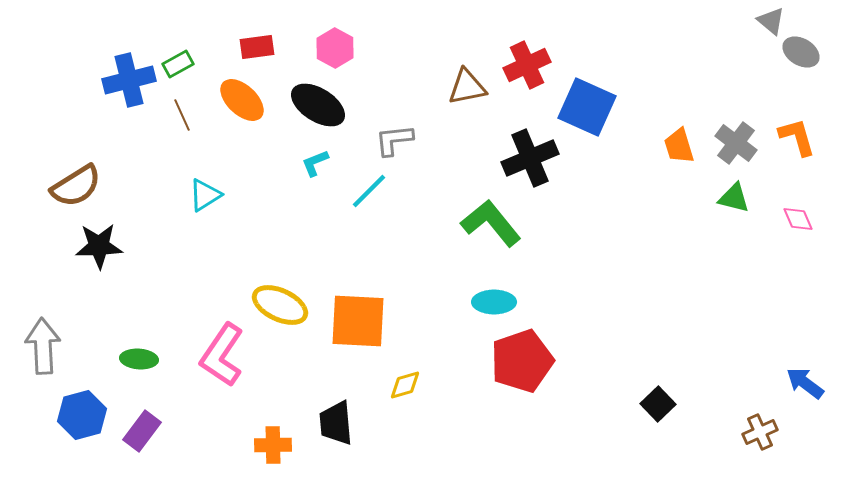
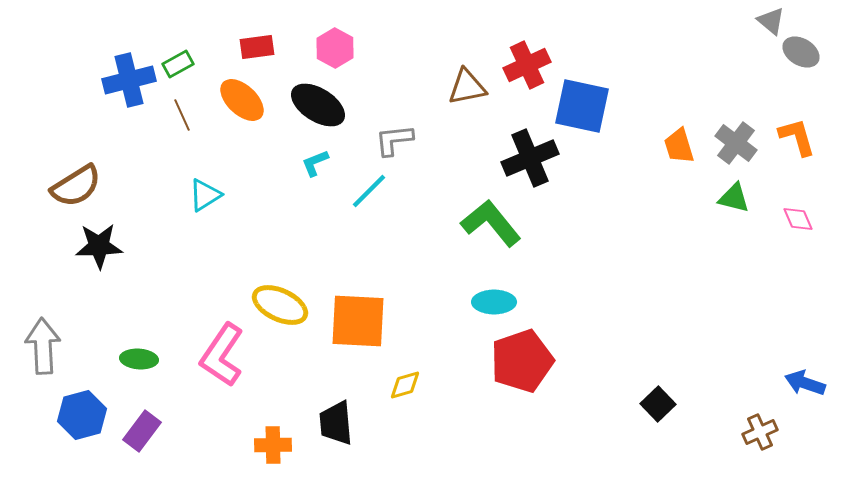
blue square: moved 5 px left, 1 px up; rotated 12 degrees counterclockwise
blue arrow: rotated 18 degrees counterclockwise
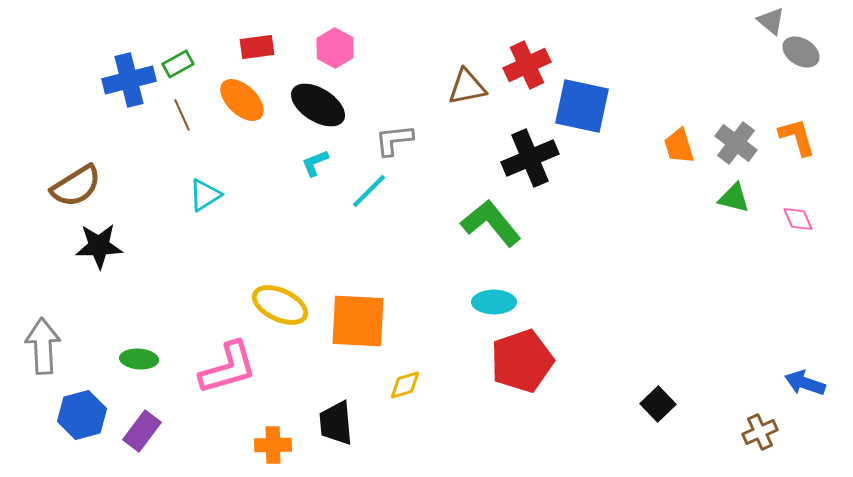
pink L-shape: moved 6 px right, 13 px down; rotated 140 degrees counterclockwise
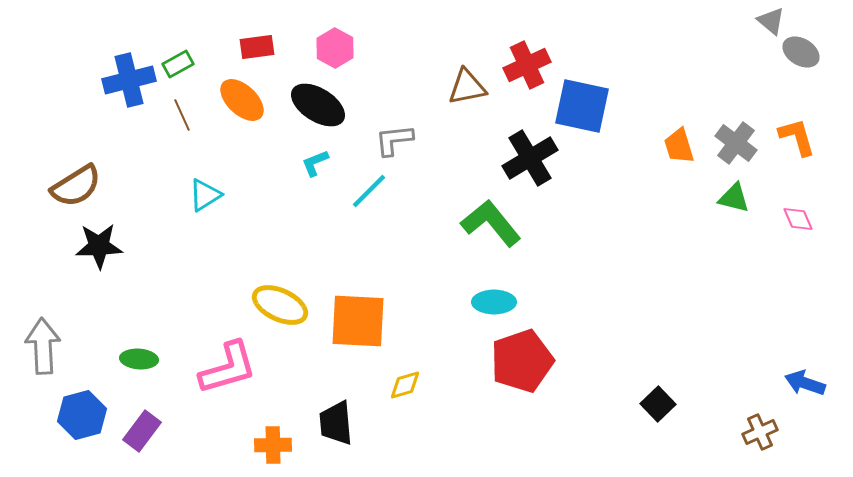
black cross: rotated 8 degrees counterclockwise
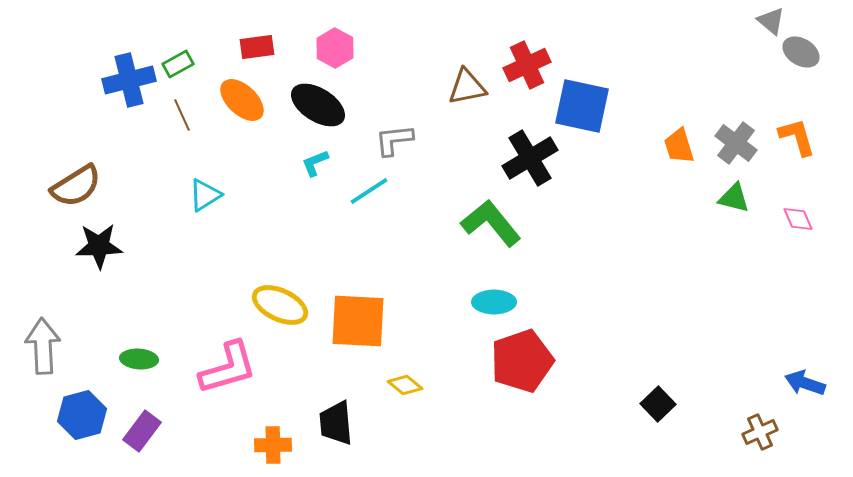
cyan line: rotated 12 degrees clockwise
yellow diamond: rotated 56 degrees clockwise
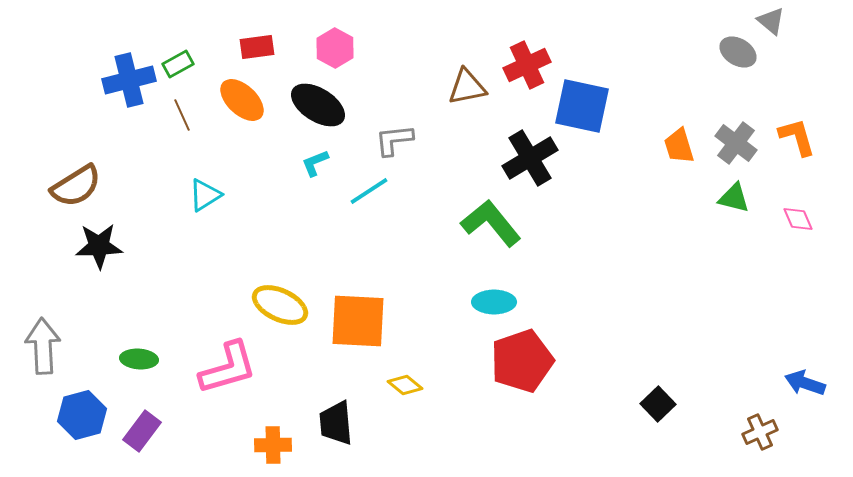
gray ellipse: moved 63 px left
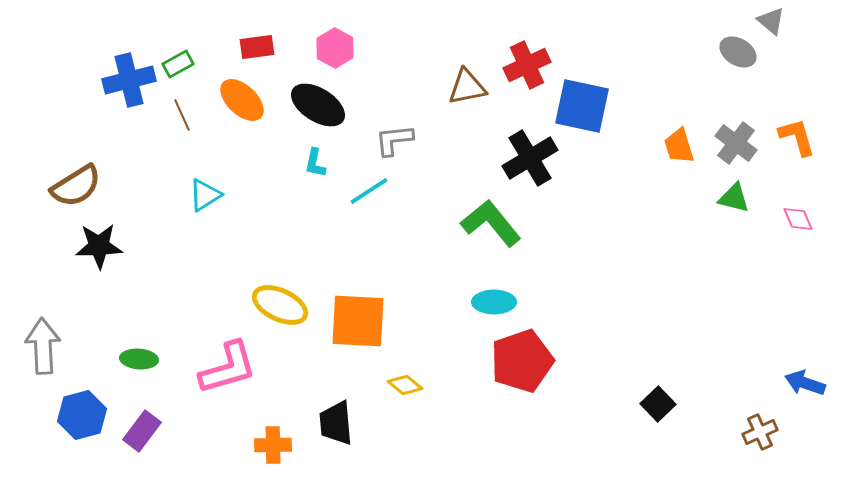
cyan L-shape: rotated 56 degrees counterclockwise
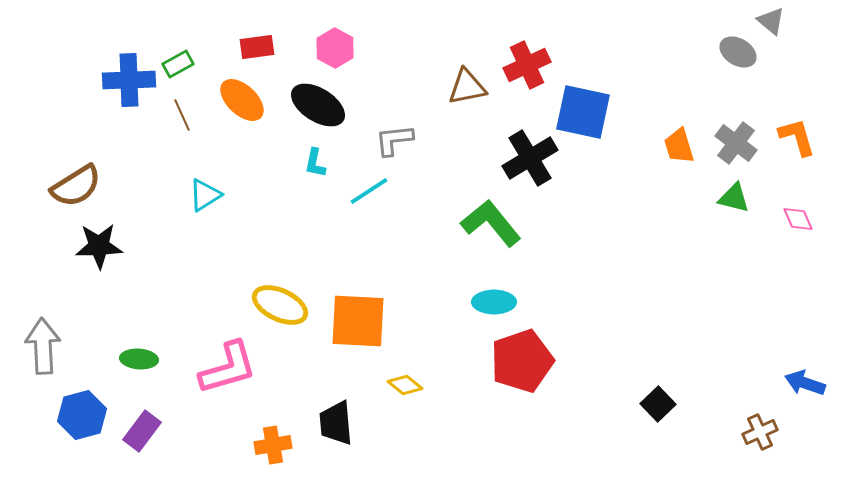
blue cross: rotated 12 degrees clockwise
blue square: moved 1 px right, 6 px down
orange cross: rotated 9 degrees counterclockwise
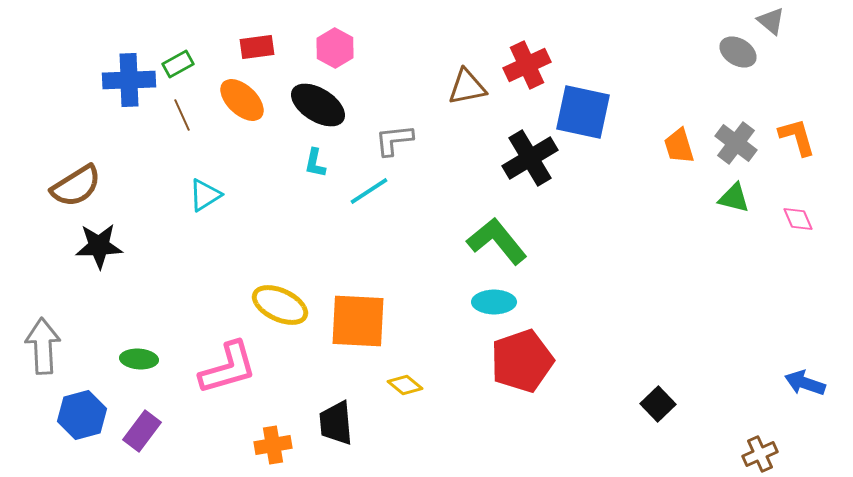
green L-shape: moved 6 px right, 18 px down
brown cross: moved 22 px down
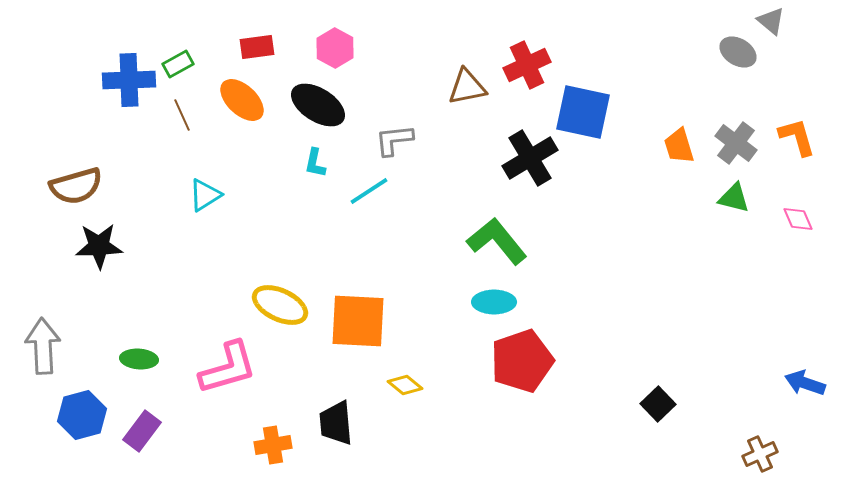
brown semicircle: rotated 16 degrees clockwise
